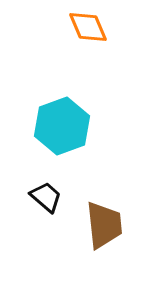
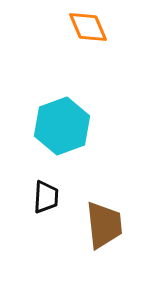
black trapezoid: rotated 52 degrees clockwise
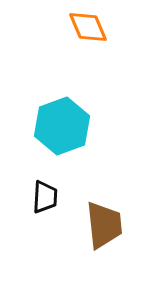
black trapezoid: moved 1 px left
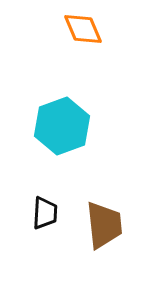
orange diamond: moved 5 px left, 2 px down
black trapezoid: moved 16 px down
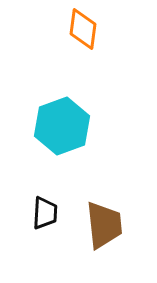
orange diamond: rotated 30 degrees clockwise
